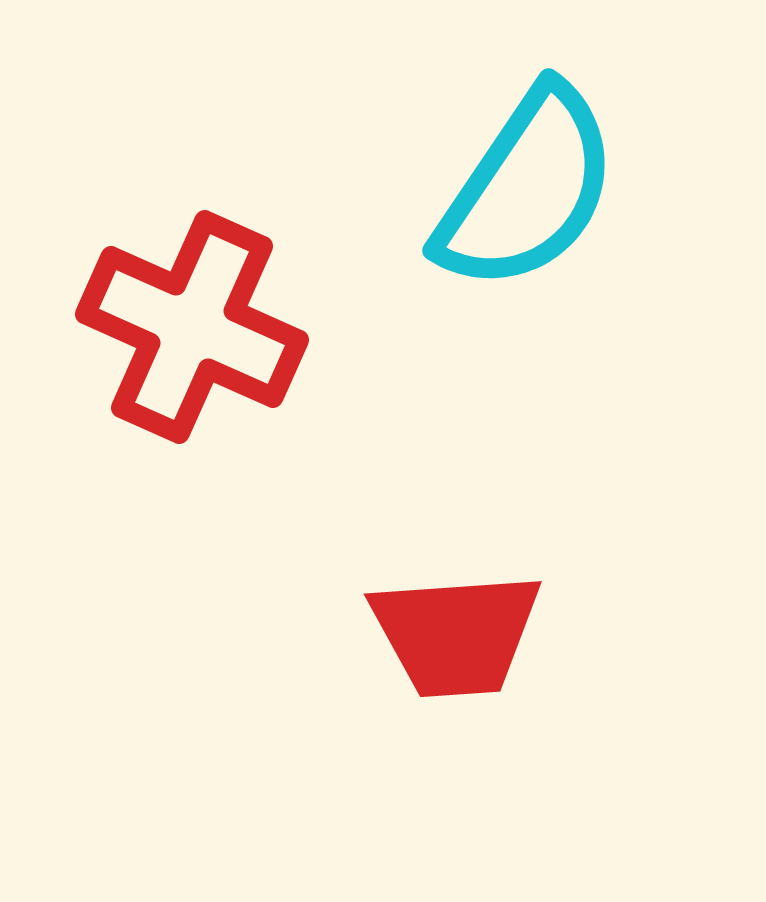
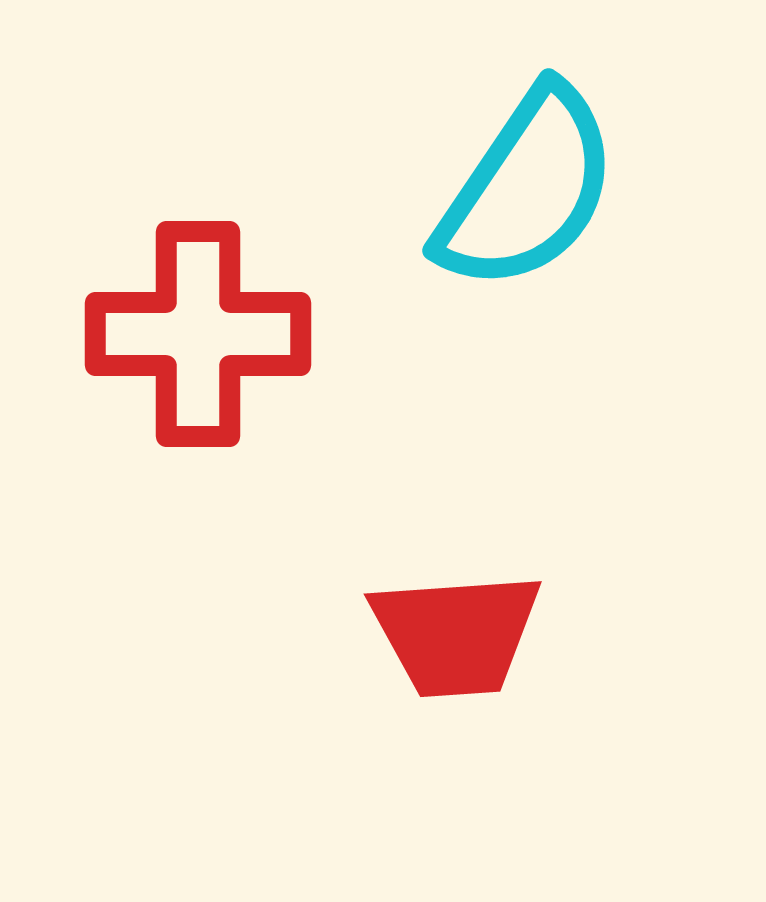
red cross: moved 6 px right, 7 px down; rotated 24 degrees counterclockwise
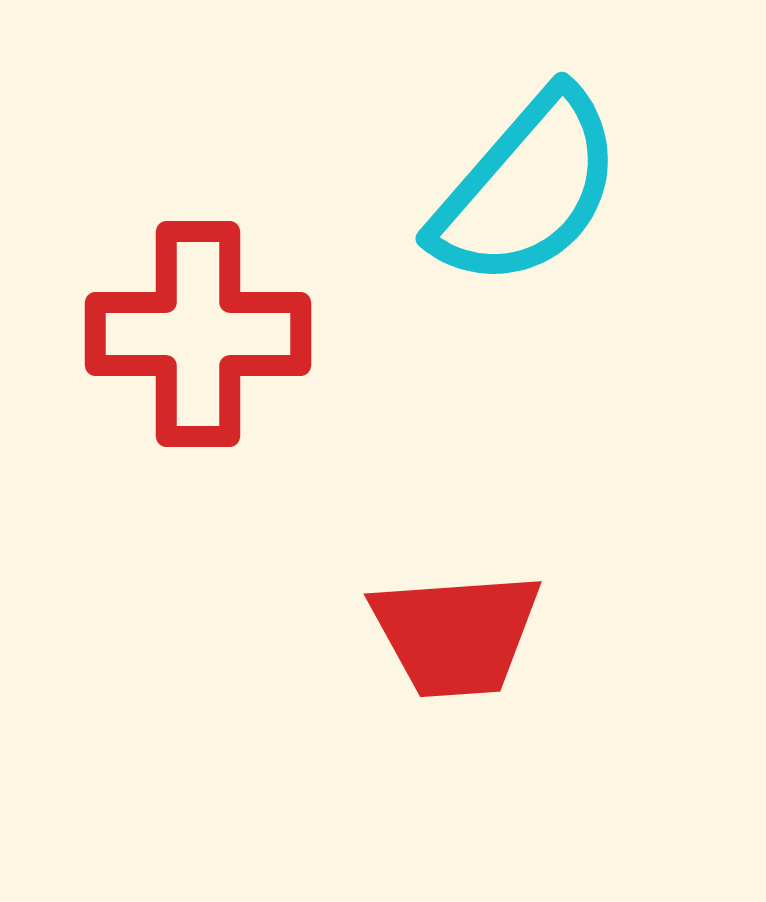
cyan semicircle: rotated 7 degrees clockwise
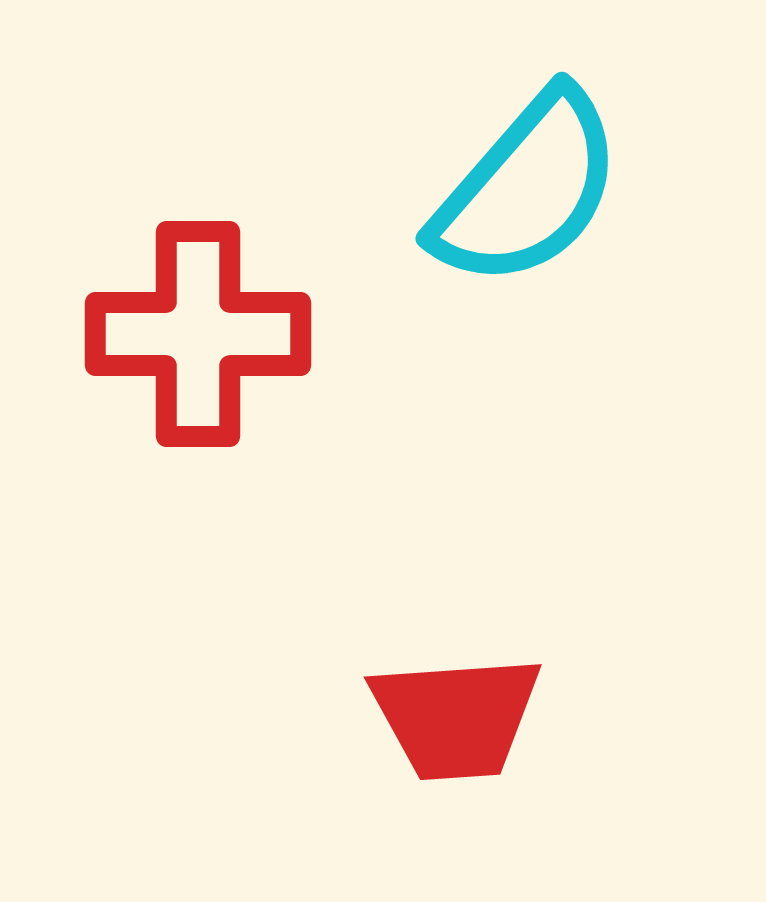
red trapezoid: moved 83 px down
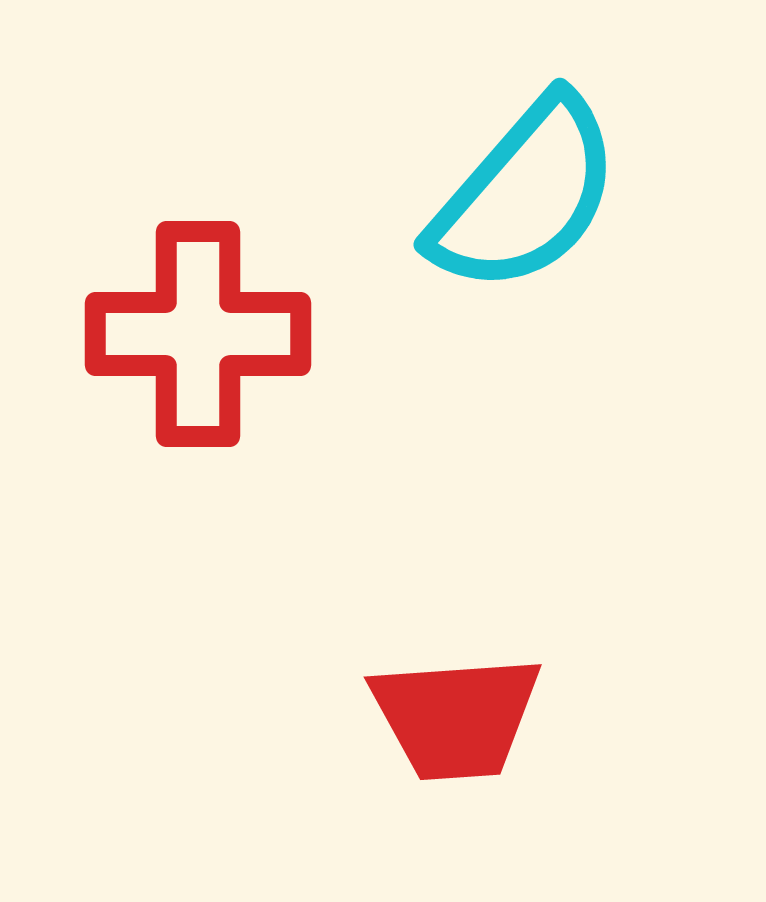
cyan semicircle: moved 2 px left, 6 px down
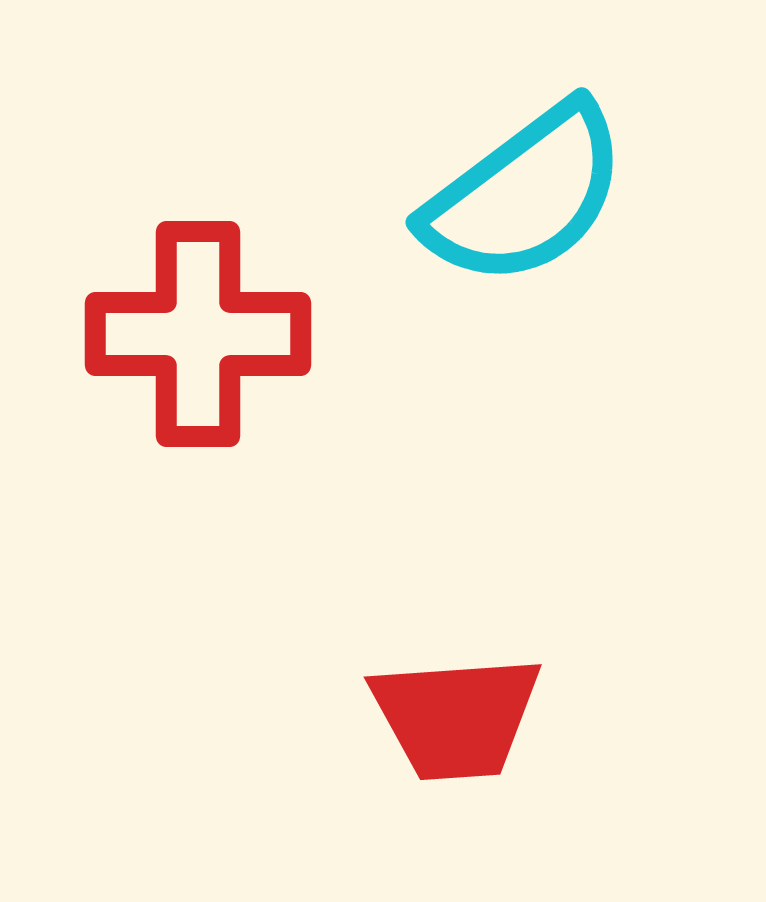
cyan semicircle: rotated 12 degrees clockwise
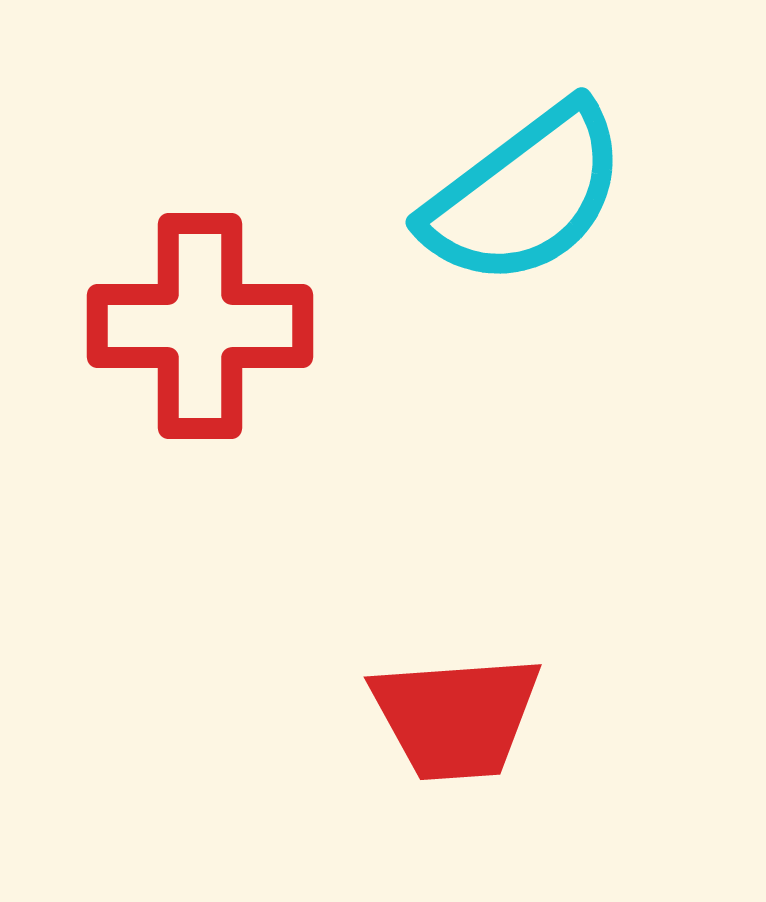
red cross: moved 2 px right, 8 px up
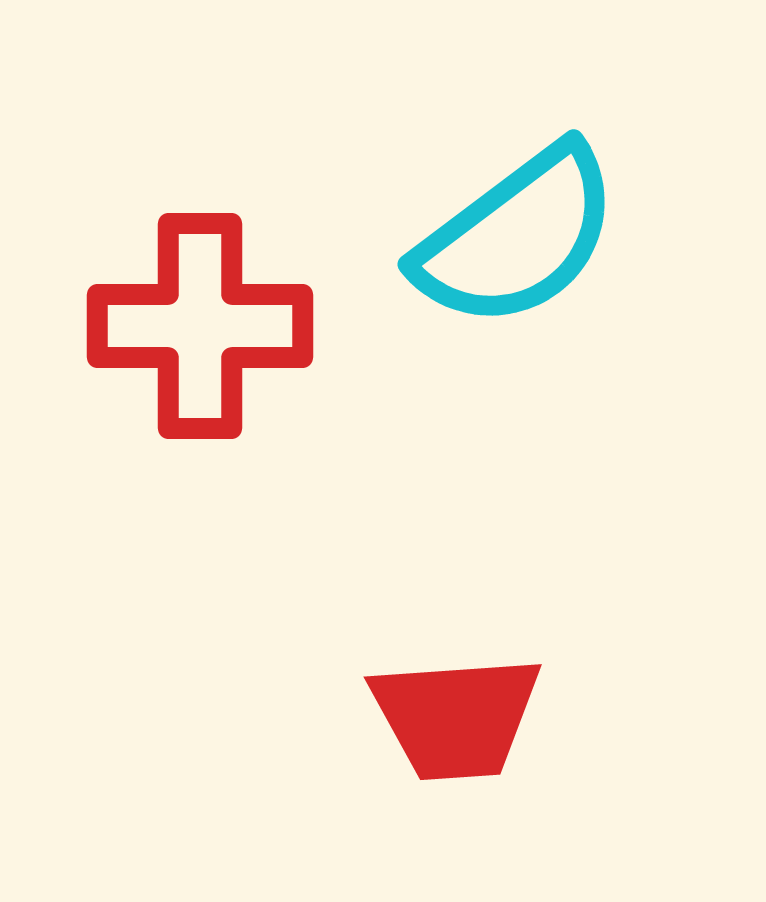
cyan semicircle: moved 8 px left, 42 px down
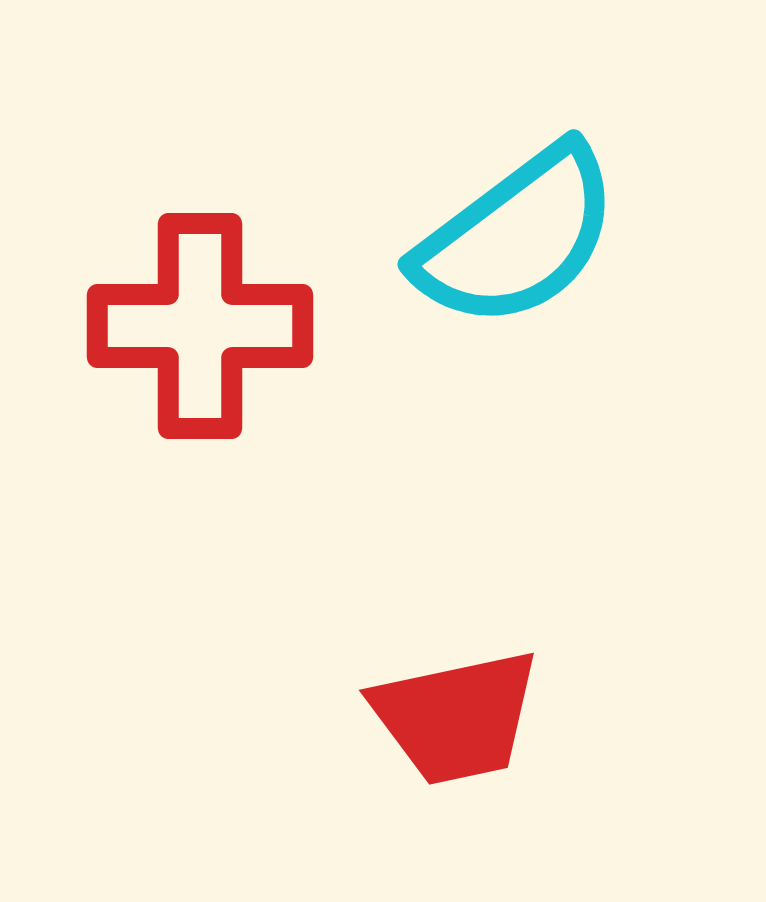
red trapezoid: rotated 8 degrees counterclockwise
